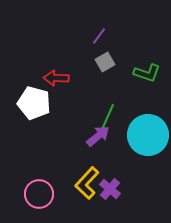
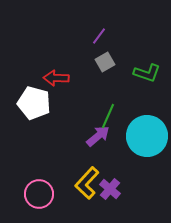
cyan circle: moved 1 px left, 1 px down
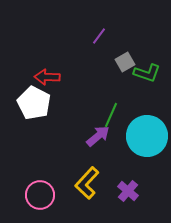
gray square: moved 20 px right
red arrow: moved 9 px left, 1 px up
white pentagon: rotated 12 degrees clockwise
green line: moved 3 px right, 1 px up
purple cross: moved 18 px right, 2 px down
pink circle: moved 1 px right, 1 px down
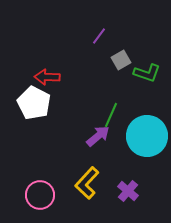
gray square: moved 4 px left, 2 px up
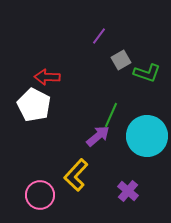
white pentagon: moved 2 px down
yellow L-shape: moved 11 px left, 8 px up
